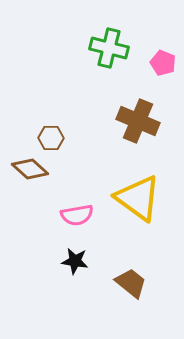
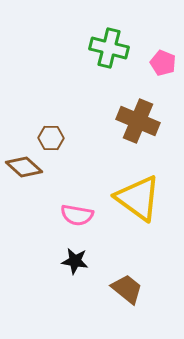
brown diamond: moved 6 px left, 2 px up
pink semicircle: rotated 20 degrees clockwise
brown trapezoid: moved 4 px left, 6 px down
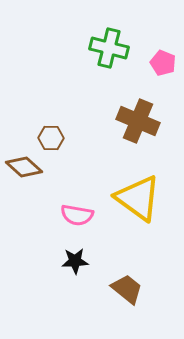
black star: rotated 12 degrees counterclockwise
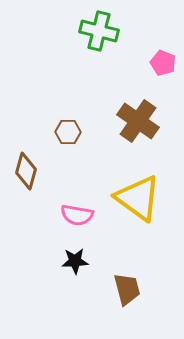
green cross: moved 10 px left, 17 px up
brown cross: rotated 12 degrees clockwise
brown hexagon: moved 17 px right, 6 px up
brown diamond: moved 2 px right, 4 px down; rotated 63 degrees clockwise
brown trapezoid: rotated 36 degrees clockwise
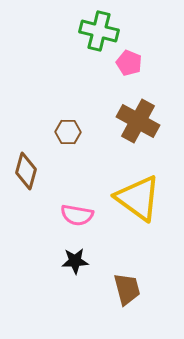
pink pentagon: moved 34 px left
brown cross: rotated 6 degrees counterclockwise
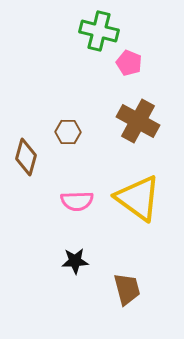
brown diamond: moved 14 px up
pink semicircle: moved 14 px up; rotated 12 degrees counterclockwise
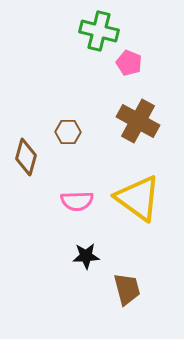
black star: moved 11 px right, 5 px up
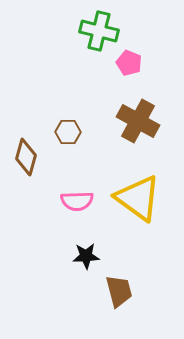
brown trapezoid: moved 8 px left, 2 px down
